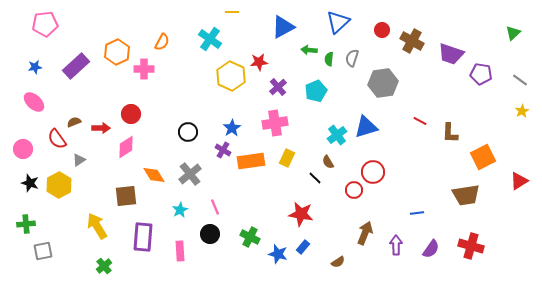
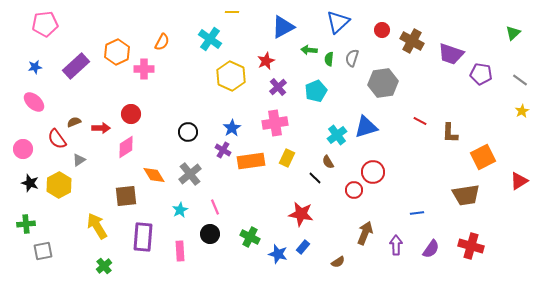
red star at (259, 62): moved 7 px right, 1 px up; rotated 18 degrees counterclockwise
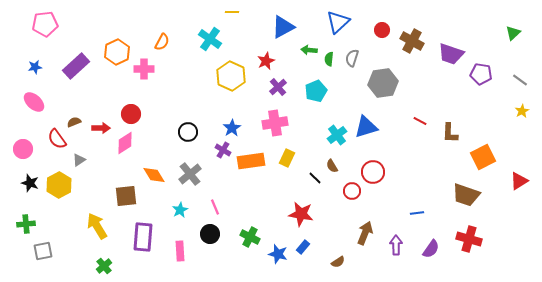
pink diamond at (126, 147): moved 1 px left, 4 px up
brown semicircle at (328, 162): moved 4 px right, 4 px down
red circle at (354, 190): moved 2 px left, 1 px down
brown trapezoid at (466, 195): rotated 28 degrees clockwise
red cross at (471, 246): moved 2 px left, 7 px up
